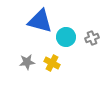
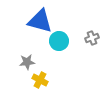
cyan circle: moved 7 px left, 4 px down
yellow cross: moved 12 px left, 17 px down
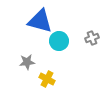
yellow cross: moved 7 px right, 1 px up
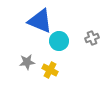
blue triangle: rotated 8 degrees clockwise
yellow cross: moved 3 px right, 9 px up
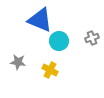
blue triangle: moved 1 px up
gray star: moved 9 px left; rotated 14 degrees clockwise
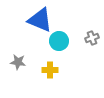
yellow cross: rotated 28 degrees counterclockwise
